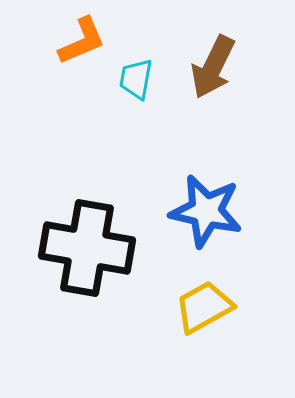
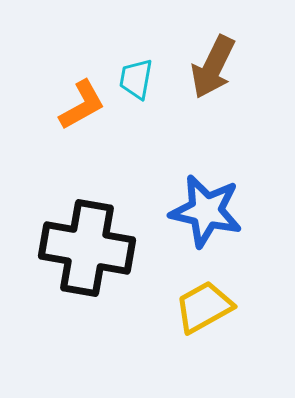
orange L-shape: moved 64 px down; rotated 6 degrees counterclockwise
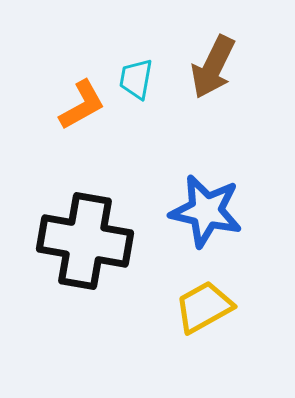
black cross: moved 2 px left, 7 px up
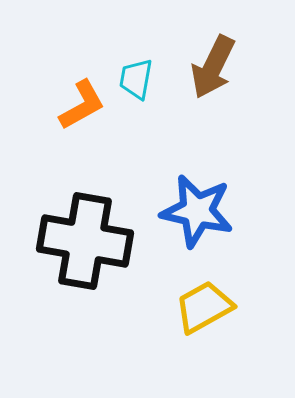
blue star: moved 9 px left
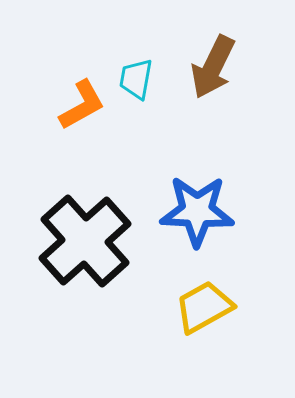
blue star: rotated 10 degrees counterclockwise
black cross: rotated 38 degrees clockwise
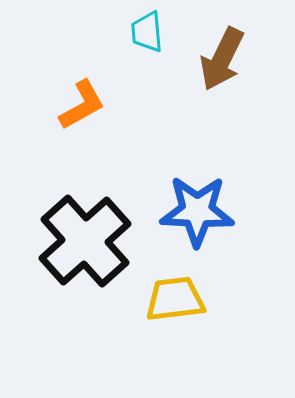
brown arrow: moved 9 px right, 8 px up
cyan trapezoid: moved 11 px right, 47 px up; rotated 15 degrees counterclockwise
yellow trapezoid: moved 29 px left, 8 px up; rotated 22 degrees clockwise
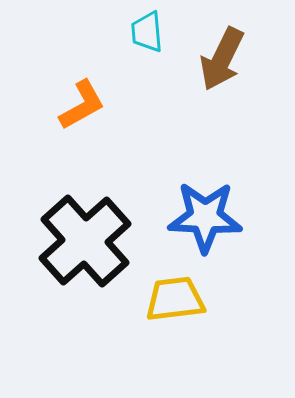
blue star: moved 8 px right, 6 px down
